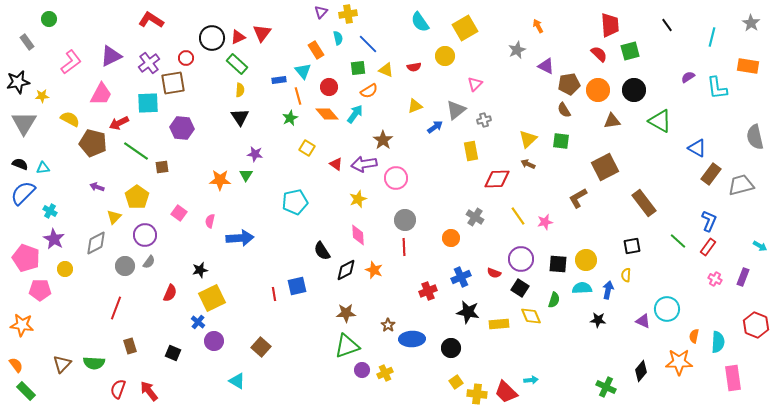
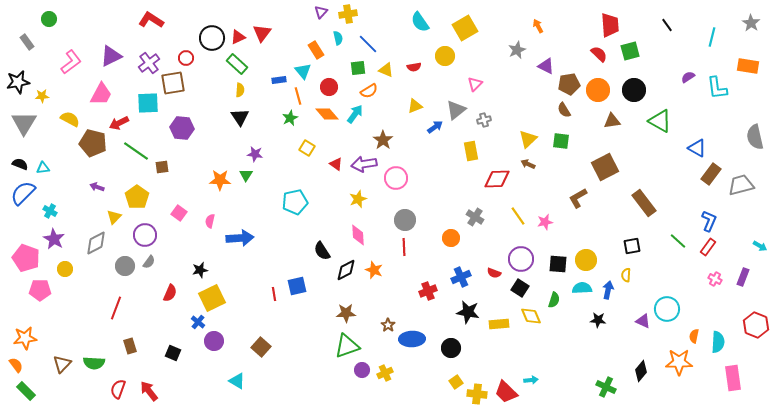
orange star at (22, 325): moved 3 px right, 13 px down; rotated 15 degrees counterclockwise
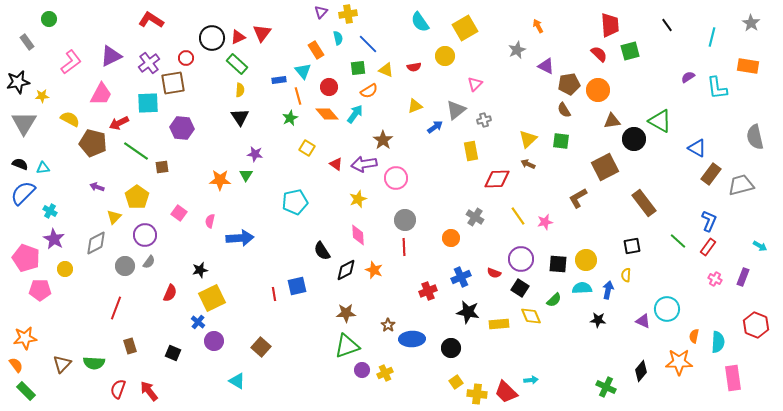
black circle at (634, 90): moved 49 px down
green semicircle at (554, 300): rotated 28 degrees clockwise
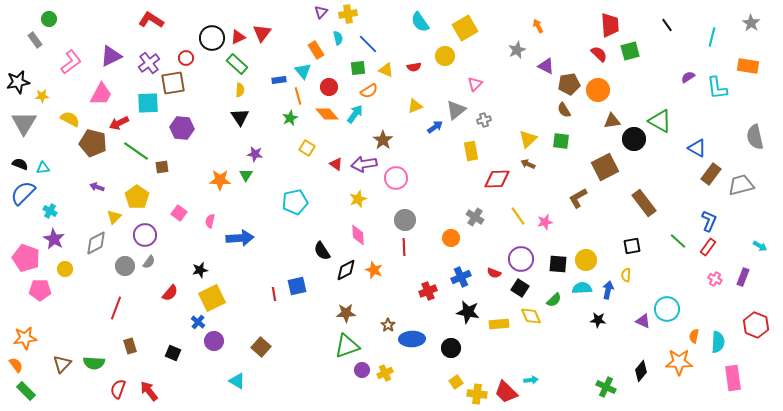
gray rectangle at (27, 42): moved 8 px right, 2 px up
red semicircle at (170, 293): rotated 18 degrees clockwise
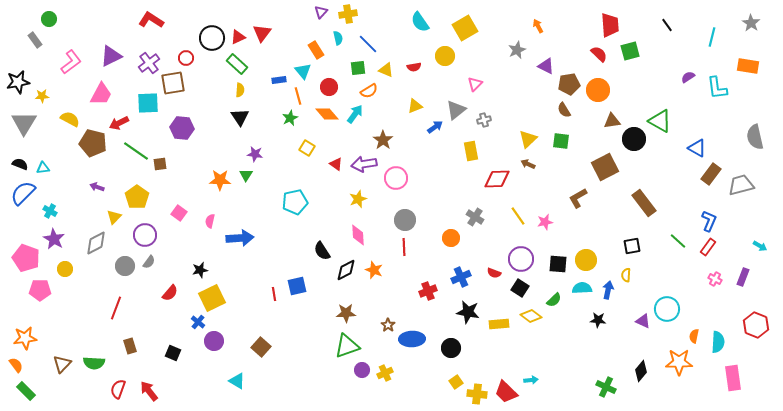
brown square at (162, 167): moved 2 px left, 3 px up
yellow diamond at (531, 316): rotated 30 degrees counterclockwise
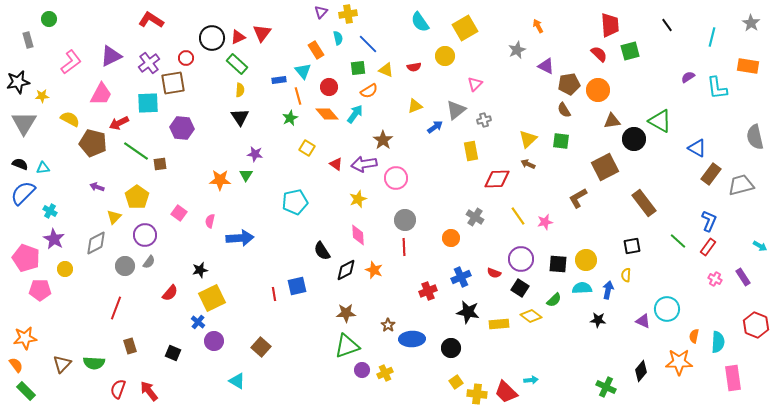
gray rectangle at (35, 40): moved 7 px left; rotated 21 degrees clockwise
purple rectangle at (743, 277): rotated 54 degrees counterclockwise
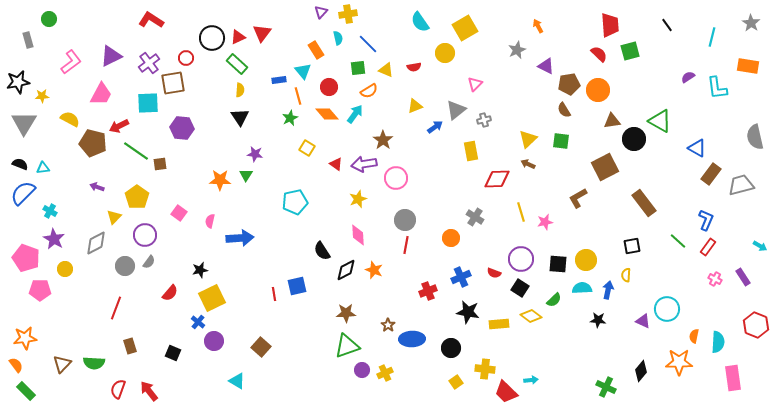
yellow circle at (445, 56): moved 3 px up
red arrow at (119, 123): moved 3 px down
yellow line at (518, 216): moved 3 px right, 4 px up; rotated 18 degrees clockwise
blue L-shape at (709, 221): moved 3 px left, 1 px up
red line at (404, 247): moved 2 px right, 2 px up; rotated 12 degrees clockwise
yellow cross at (477, 394): moved 8 px right, 25 px up
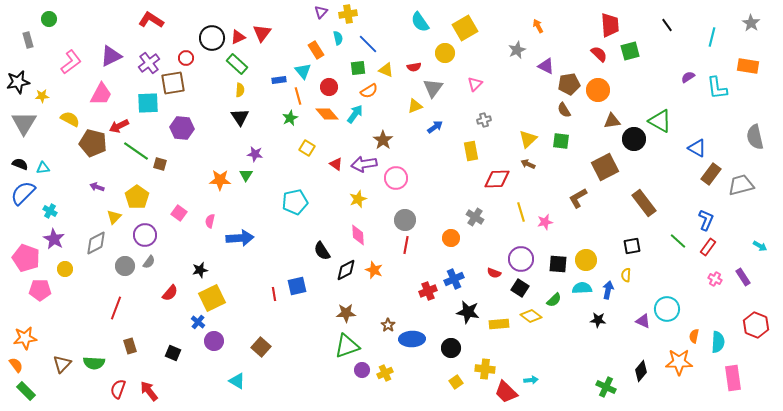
gray triangle at (456, 110): moved 23 px left, 22 px up; rotated 15 degrees counterclockwise
brown square at (160, 164): rotated 24 degrees clockwise
blue cross at (461, 277): moved 7 px left, 2 px down
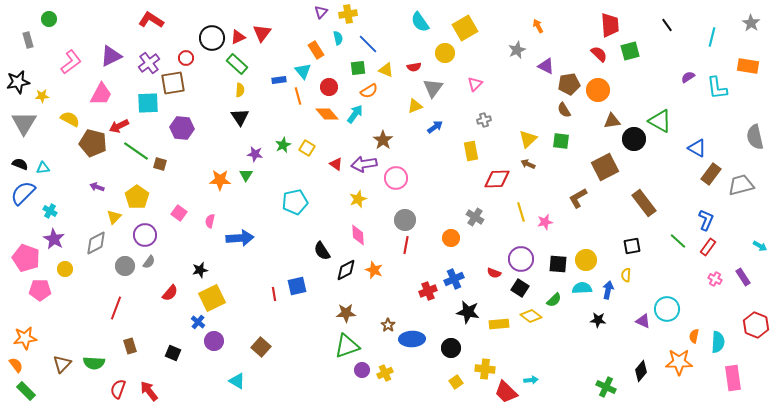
green star at (290, 118): moved 7 px left, 27 px down
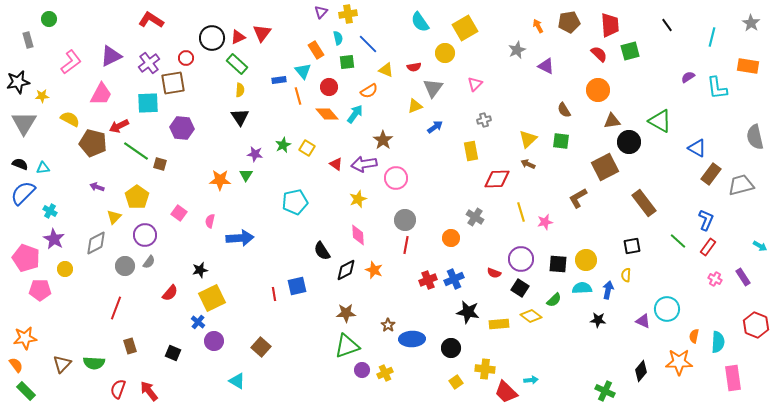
green square at (358, 68): moved 11 px left, 6 px up
brown pentagon at (569, 84): moved 62 px up
black circle at (634, 139): moved 5 px left, 3 px down
red cross at (428, 291): moved 11 px up
green cross at (606, 387): moved 1 px left, 4 px down
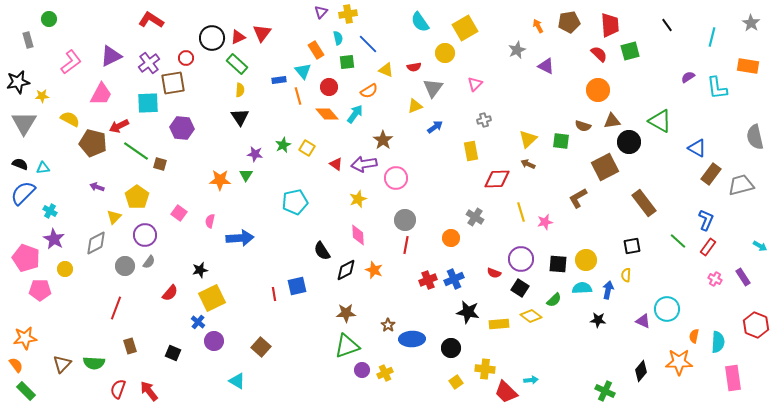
brown semicircle at (564, 110): moved 19 px right, 16 px down; rotated 42 degrees counterclockwise
